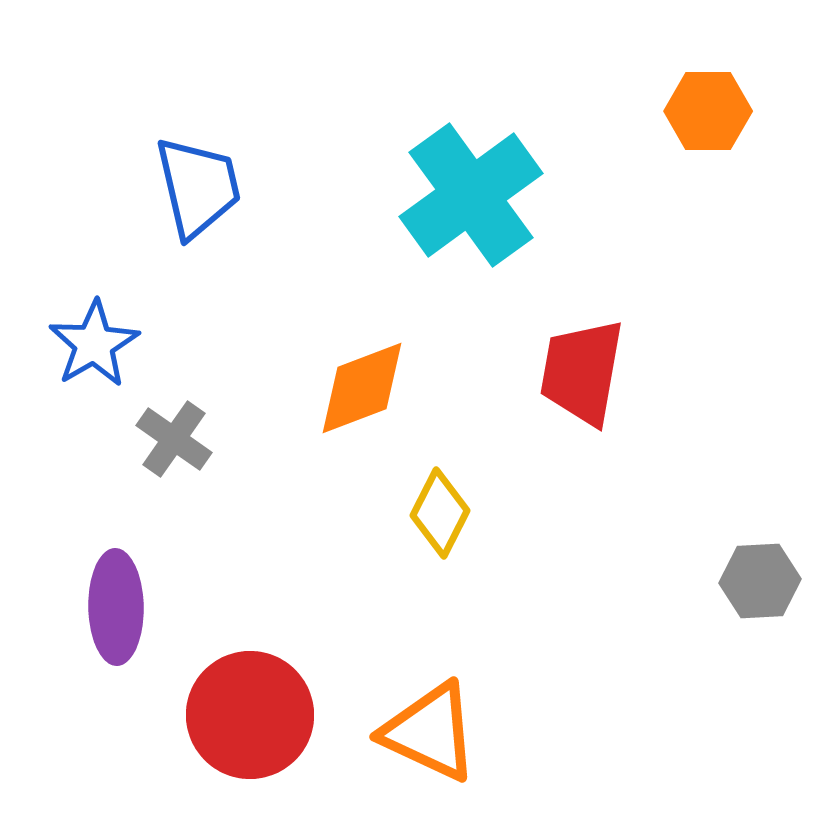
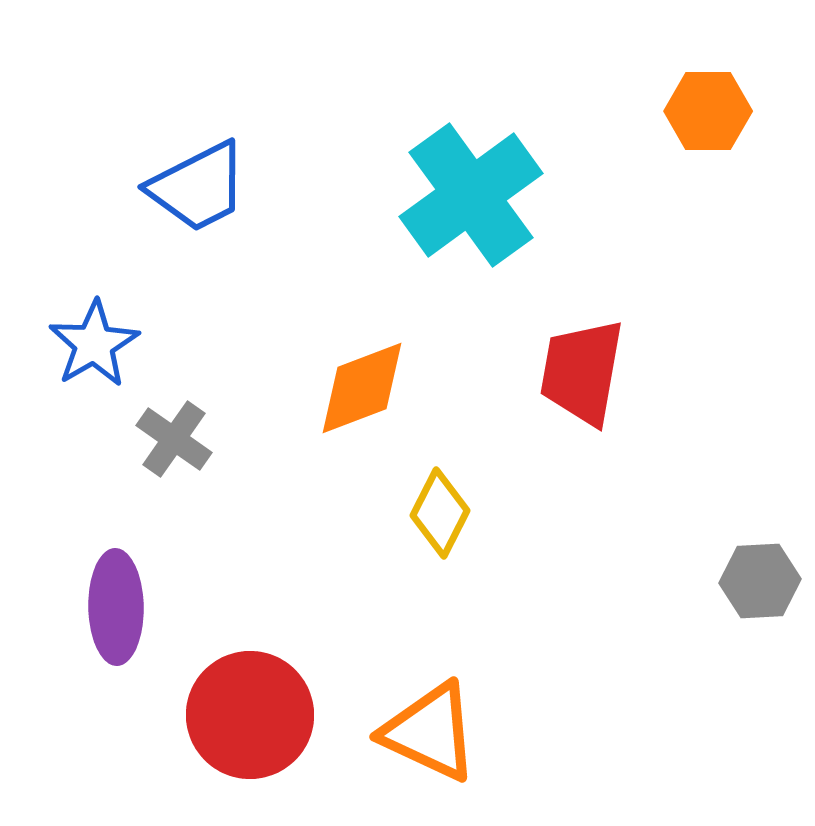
blue trapezoid: rotated 76 degrees clockwise
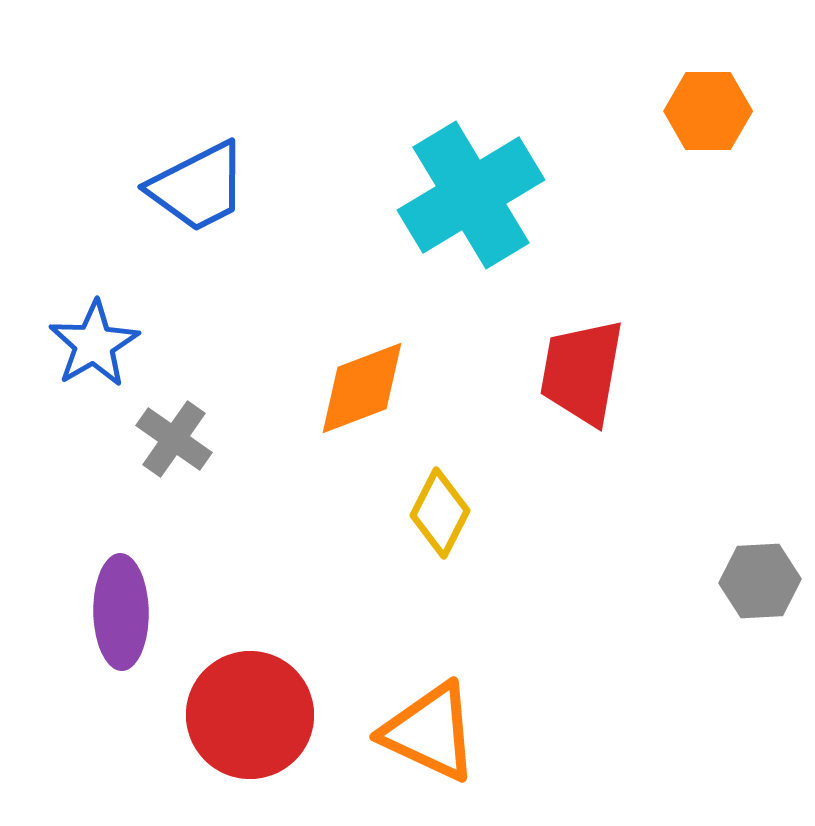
cyan cross: rotated 5 degrees clockwise
purple ellipse: moved 5 px right, 5 px down
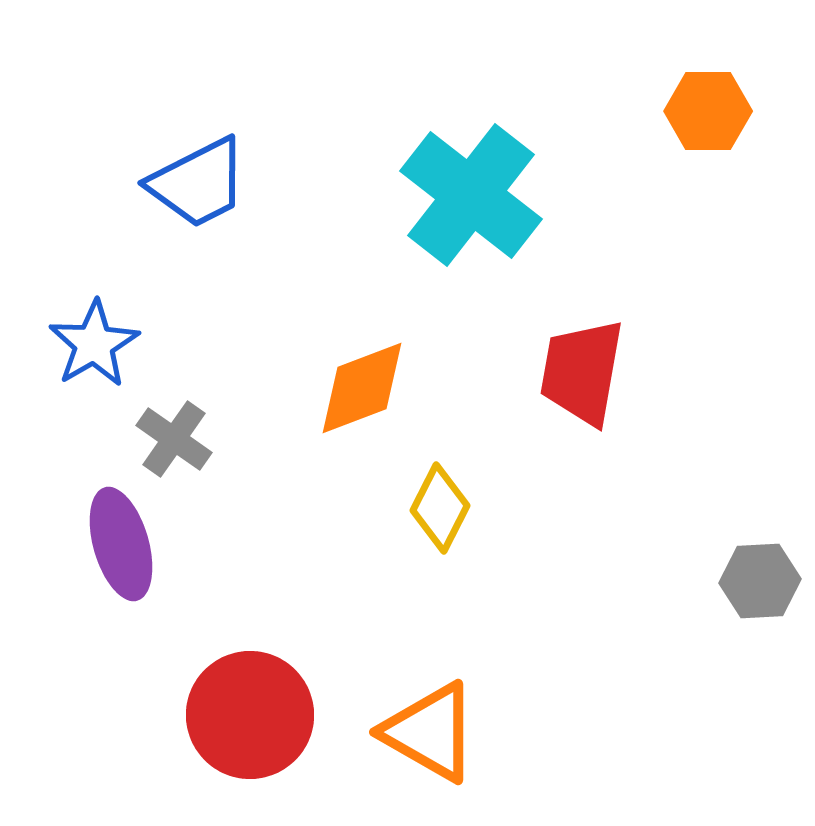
blue trapezoid: moved 4 px up
cyan cross: rotated 21 degrees counterclockwise
yellow diamond: moved 5 px up
purple ellipse: moved 68 px up; rotated 15 degrees counterclockwise
orange triangle: rotated 5 degrees clockwise
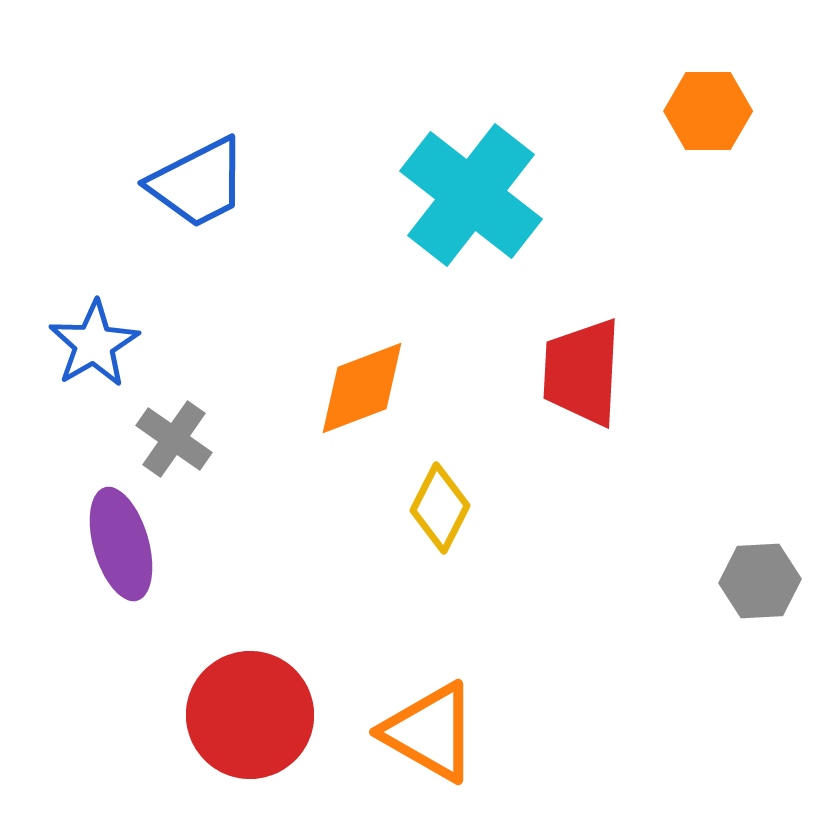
red trapezoid: rotated 7 degrees counterclockwise
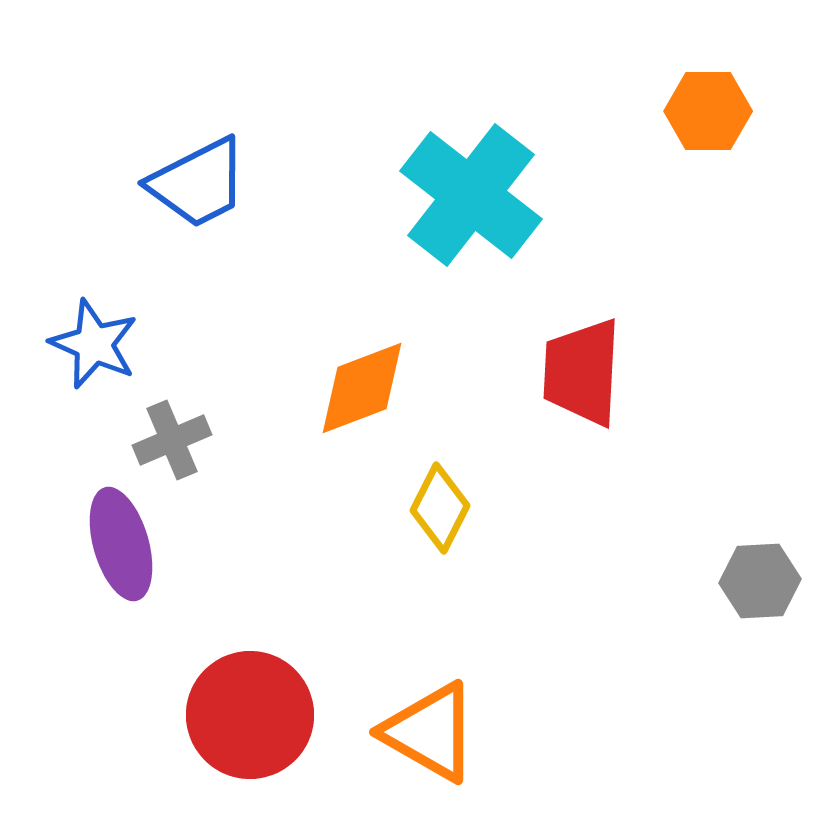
blue star: rotated 18 degrees counterclockwise
gray cross: moved 2 px left, 1 px down; rotated 32 degrees clockwise
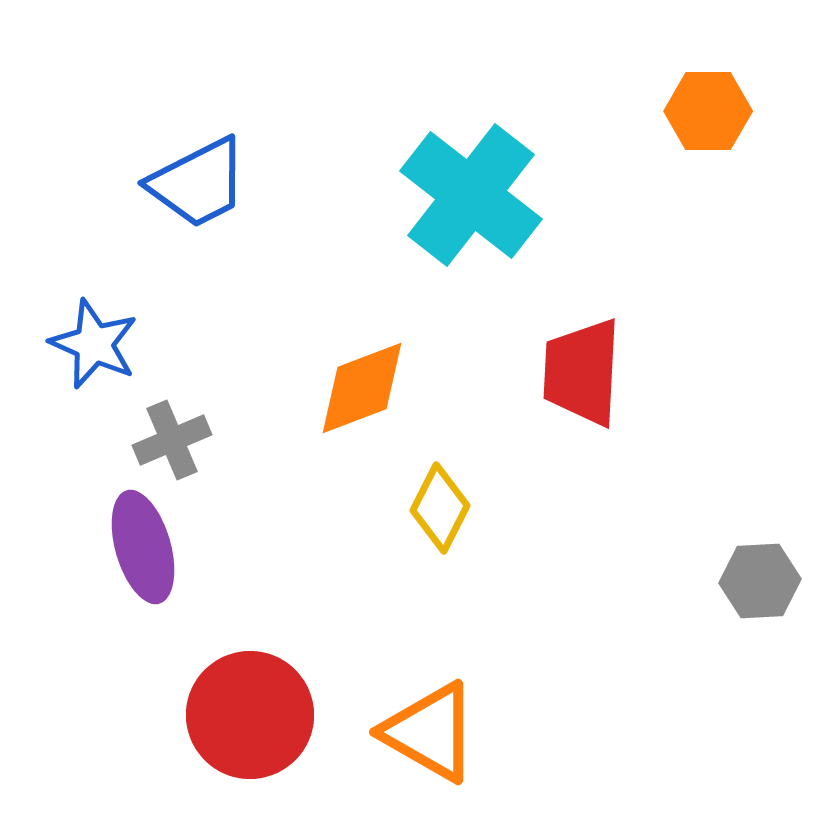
purple ellipse: moved 22 px right, 3 px down
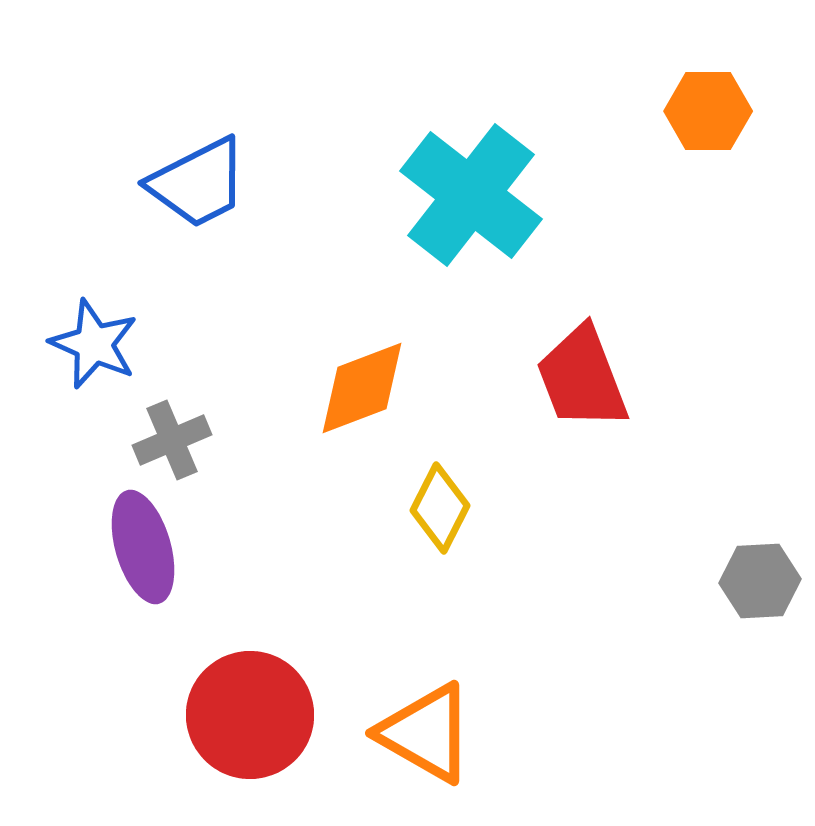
red trapezoid: moved 6 px down; rotated 24 degrees counterclockwise
orange triangle: moved 4 px left, 1 px down
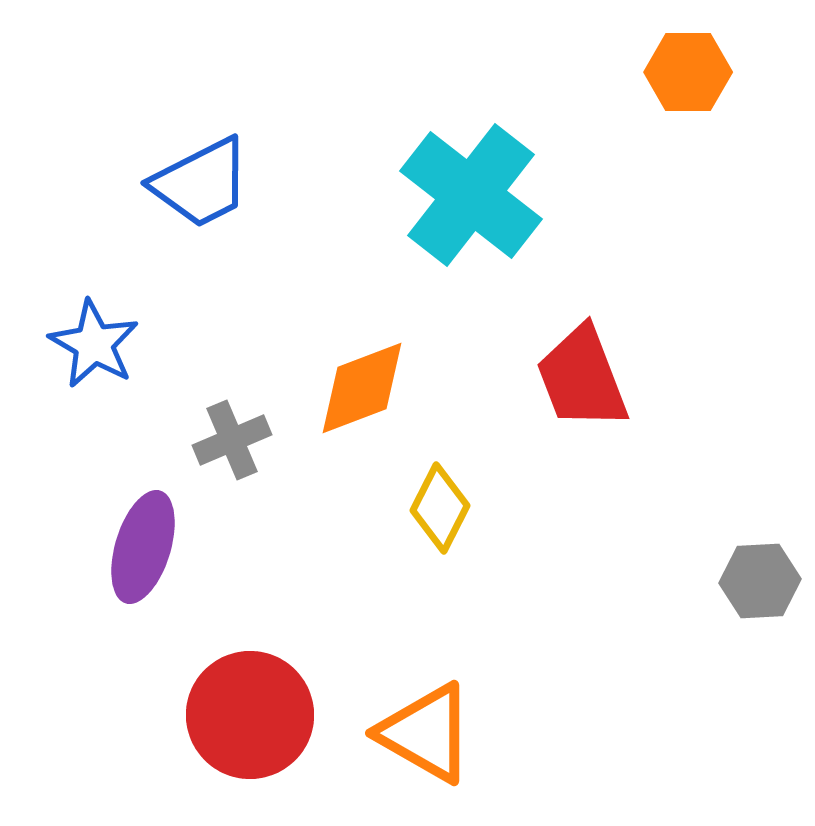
orange hexagon: moved 20 px left, 39 px up
blue trapezoid: moved 3 px right
blue star: rotated 6 degrees clockwise
gray cross: moved 60 px right
purple ellipse: rotated 33 degrees clockwise
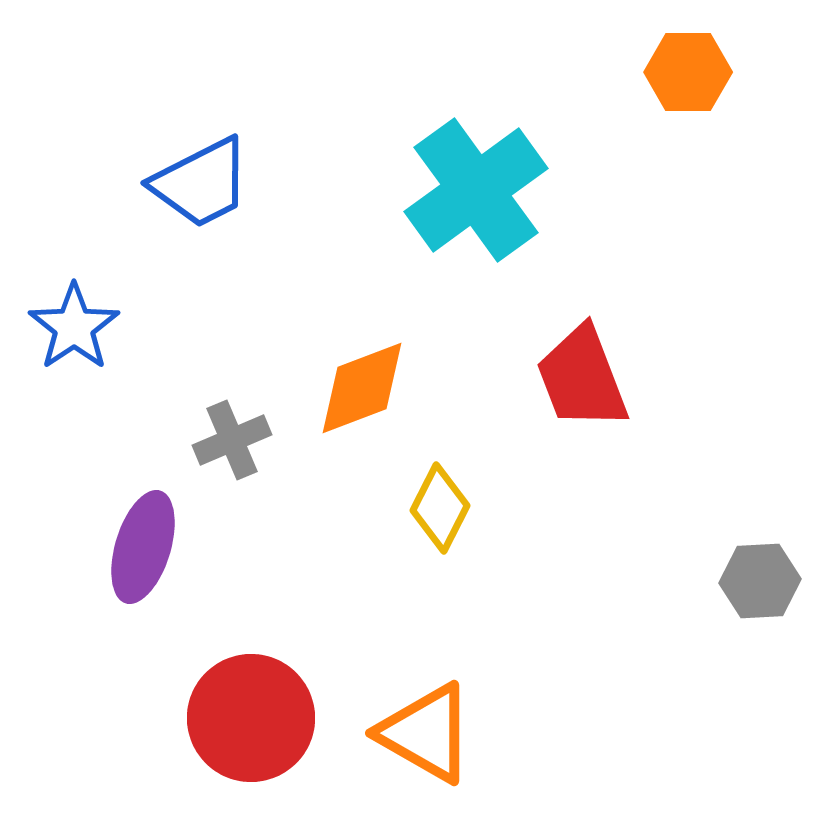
cyan cross: moved 5 px right, 5 px up; rotated 16 degrees clockwise
blue star: moved 20 px left, 17 px up; rotated 8 degrees clockwise
red circle: moved 1 px right, 3 px down
